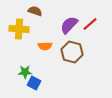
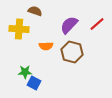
red line: moved 7 px right
orange semicircle: moved 1 px right
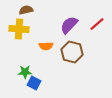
brown semicircle: moved 9 px left, 1 px up; rotated 32 degrees counterclockwise
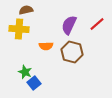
purple semicircle: rotated 18 degrees counterclockwise
green star: rotated 24 degrees clockwise
blue square: rotated 24 degrees clockwise
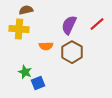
brown hexagon: rotated 15 degrees clockwise
blue square: moved 4 px right; rotated 16 degrees clockwise
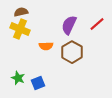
brown semicircle: moved 5 px left, 2 px down
yellow cross: moved 1 px right; rotated 18 degrees clockwise
green star: moved 7 px left, 6 px down
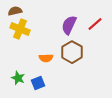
brown semicircle: moved 6 px left, 1 px up
red line: moved 2 px left
orange semicircle: moved 12 px down
